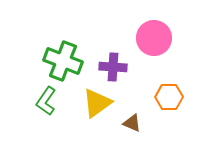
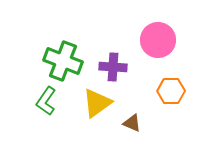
pink circle: moved 4 px right, 2 px down
orange hexagon: moved 2 px right, 6 px up
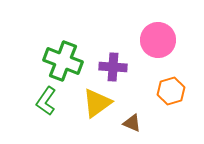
orange hexagon: rotated 16 degrees counterclockwise
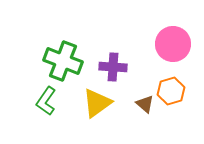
pink circle: moved 15 px right, 4 px down
brown triangle: moved 13 px right, 19 px up; rotated 18 degrees clockwise
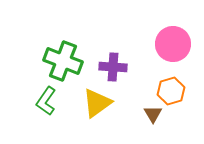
brown triangle: moved 8 px right, 10 px down; rotated 18 degrees clockwise
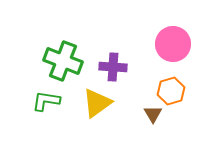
green L-shape: rotated 64 degrees clockwise
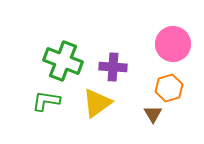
orange hexagon: moved 2 px left, 3 px up
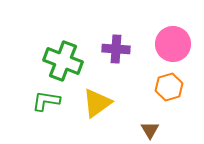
purple cross: moved 3 px right, 18 px up
orange hexagon: moved 1 px up
brown triangle: moved 3 px left, 16 px down
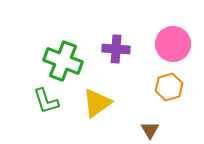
green L-shape: rotated 116 degrees counterclockwise
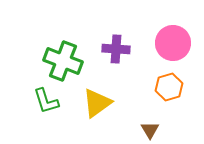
pink circle: moved 1 px up
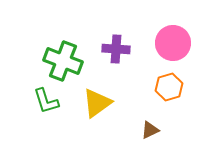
brown triangle: rotated 36 degrees clockwise
